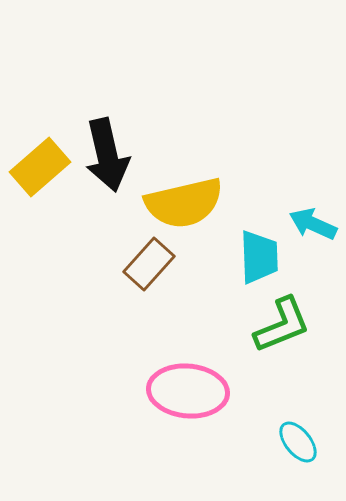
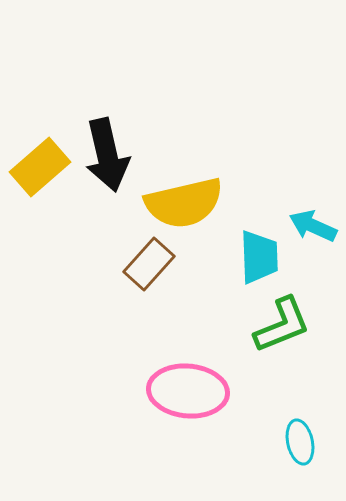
cyan arrow: moved 2 px down
cyan ellipse: moved 2 px right; rotated 27 degrees clockwise
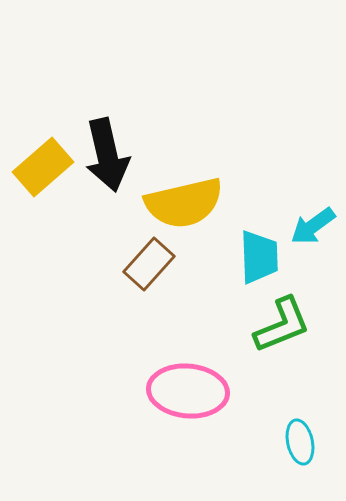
yellow rectangle: moved 3 px right
cyan arrow: rotated 60 degrees counterclockwise
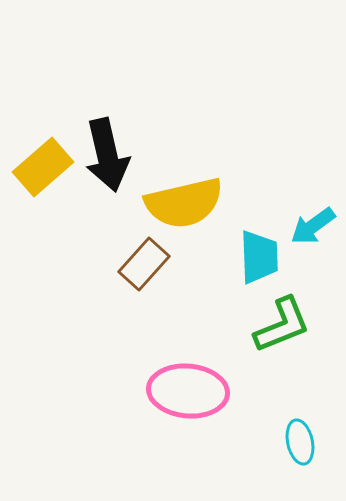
brown rectangle: moved 5 px left
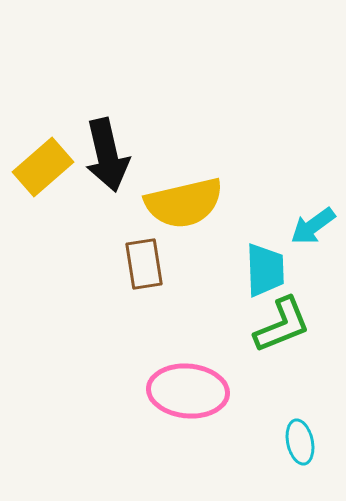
cyan trapezoid: moved 6 px right, 13 px down
brown rectangle: rotated 51 degrees counterclockwise
